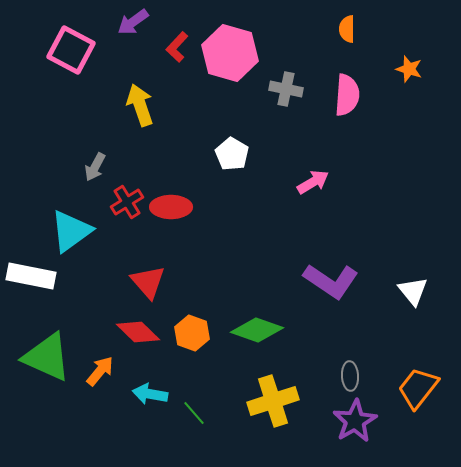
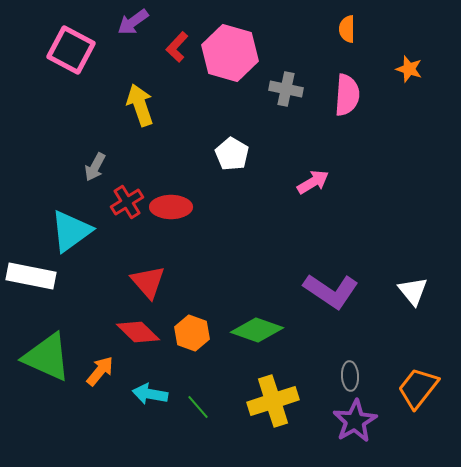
purple L-shape: moved 10 px down
green line: moved 4 px right, 6 px up
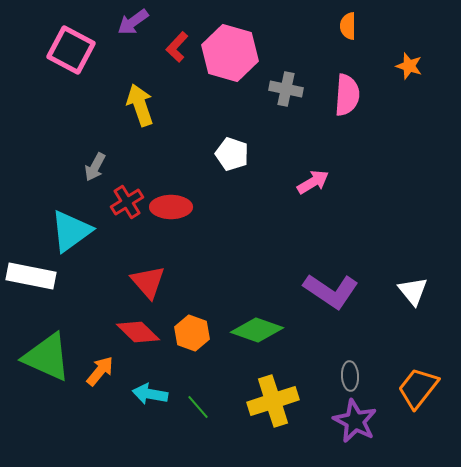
orange semicircle: moved 1 px right, 3 px up
orange star: moved 3 px up
white pentagon: rotated 12 degrees counterclockwise
purple star: rotated 15 degrees counterclockwise
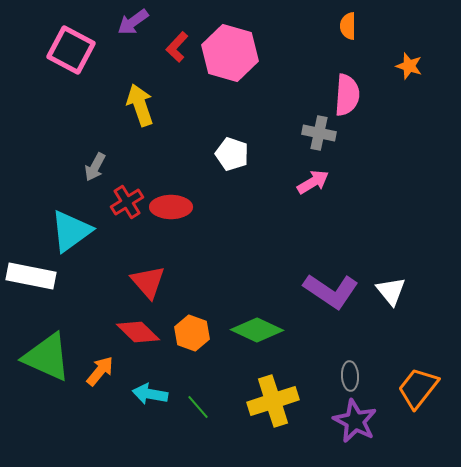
gray cross: moved 33 px right, 44 px down
white triangle: moved 22 px left
green diamond: rotated 6 degrees clockwise
